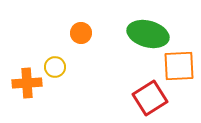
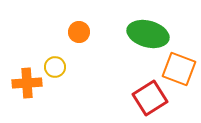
orange circle: moved 2 px left, 1 px up
orange square: moved 3 px down; rotated 24 degrees clockwise
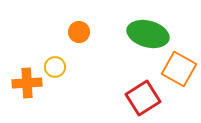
orange square: rotated 8 degrees clockwise
red square: moved 7 px left
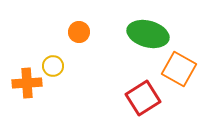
yellow circle: moved 2 px left, 1 px up
